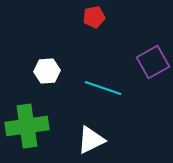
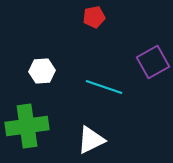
white hexagon: moved 5 px left
cyan line: moved 1 px right, 1 px up
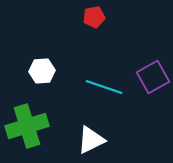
purple square: moved 15 px down
green cross: rotated 9 degrees counterclockwise
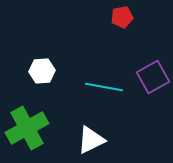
red pentagon: moved 28 px right
cyan line: rotated 9 degrees counterclockwise
green cross: moved 2 px down; rotated 12 degrees counterclockwise
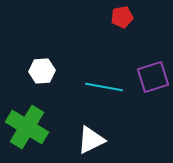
purple square: rotated 12 degrees clockwise
green cross: moved 1 px up; rotated 30 degrees counterclockwise
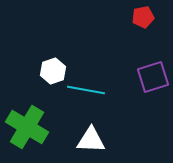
red pentagon: moved 21 px right
white hexagon: moved 11 px right; rotated 15 degrees counterclockwise
cyan line: moved 18 px left, 3 px down
white triangle: rotated 28 degrees clockwise
